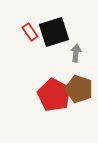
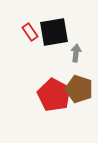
black square: rotated 8 degrees clockwise
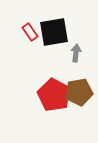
brown pentagon: moved 3 px down; rotated 28 degrees counterclockwise
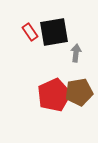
red pentagon: rotated 20 degrees clockwise
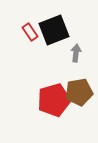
black square: moved 2 px up; rotated 12 degrees counterclockwise
red pentagon: moved 5 px down; rotated 8 degrees clockwise
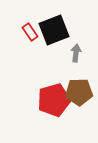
brown pentagon: rotated 8 degrees clockwise
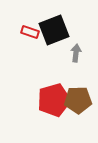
red rectangle: rotated 36 degrees counterclockwise
brown pentagon: moved 1 px left, 8 px down
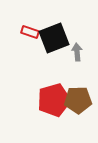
black square: moved 8 px down
gray arrow: moved 1 px right, 1 px up; rotated 12 degrees counterclockwise
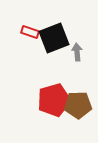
brown pentagon: moved 5 px down
